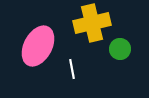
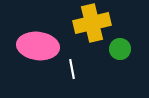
pink ellipse: rotated 69 degrees clockwise
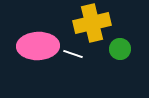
pink ellipse: rotated 9 degrees counterclockwise
white line: moved 1 px right, 15 px up; rotated 60 degrees counterclockwise
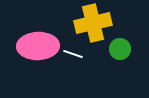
yellow cross: moved 1 px right
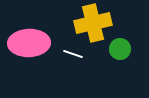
pink ellipse: moved 9 px left, 3 px up
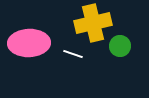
green circle: moved 3 px up
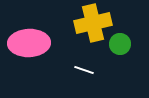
green circle: moved 2 px up
white line: moved 11 px right, 16 px down
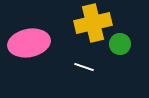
pink ellipse: rotated 9 degrees counterclockwise
white line: moved 3 px up
